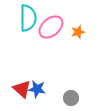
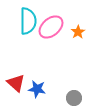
cyan semicircle: moved 3 px down
orange star: rotated 16 degrees counterclockwise
red triangle: moved 6 px left, 6 px up
gray circle: moved 3 px right
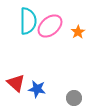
pink ellipse: moved 1 px left, 1 px up
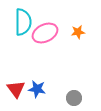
cyan semicircle: moved 5 px left, 1 px down
pink ellipse: moved 5 px left, 7 px down; rotated 15 degrees clockwise
orange star: rotated 24 degrees clockwise
red triangle: moved 6 px down; rotated 12 degrees clockwise
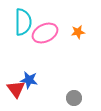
blue star: moved 8 px left, 9 px up
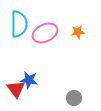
cyan semicircle: moved 4 px left, 2 px down
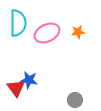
cyan semicircle: moved 1 px left, 1 px up
pink ellipse: moved 2 px right
red triangle: moved 1 px up
gray circle: moved 1 px right, 2 px down
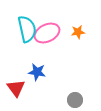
cyan semicircle: moved 9 px right, 6 px down; rotated 12 degrees counterclockwise
blue star: moved 8 px right, 8 px up
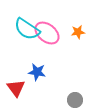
cyan semicircle: rotated 136 degrees clockwise
pink ellipse: rotated 65 degrees clockwise
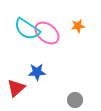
orange star: moved 6 px up
blue star: rotated 12 degrees counterclockwise
red triangle: rotated 24 degrees clockwise
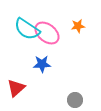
blue star: moved 5 px right, 8 px up
